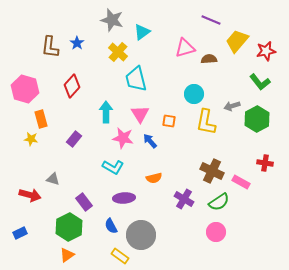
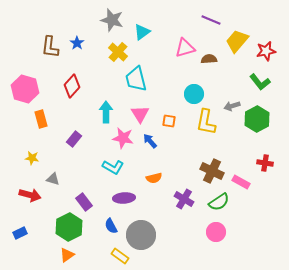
yellow star at (31, 139): moved 1 px right, 19 px down
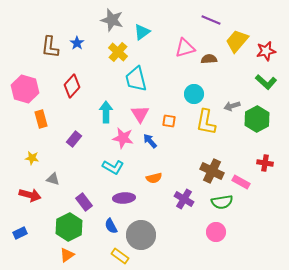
green L-shape at (260, 82): moved 6 px right; rotated 10 degrees counterclockwise
green semicircle at (219, 202): moved 3 px right; rotated 25 degrees clockwise
